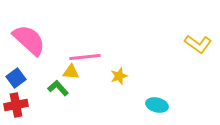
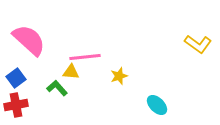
green L-shape: moved 1 px left
cyan ellipse: rotated 30 degrees clockwise
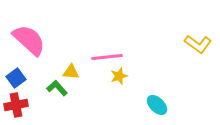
pink line: moved 22 px right
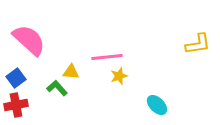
yellow L-shape: rotated 44 degrees counterclockwise
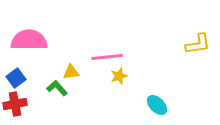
pink semicircle: rotated 42 degrees counterclockwise
yellow triangle: rotated 12 degrees counterclockwise
red cross: moved 1 px left, 1 px up
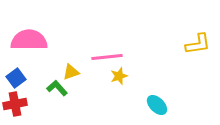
yellow triangle: rotated 12 degrees counterclockwise
